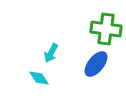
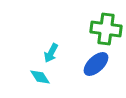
blue ellipse: rotated 8 degrees clockwise
cyan diamond: moved 1 px right, 1 px up
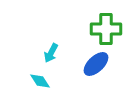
green cross: rotated 8 degrees counterclockwise
cyan diamond: moved 4 px down
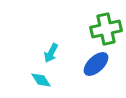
green cross: rotated 12 degrees counterclockwise
cyan diamond: moved 1 px right, 1 px up
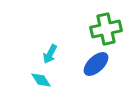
cyan arrow: moved 1 px left, 1 px down
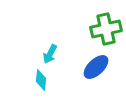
blue ellipse: moved 3 px down
cyan diamond: rotated 40 degrees clockwise
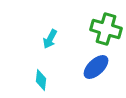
green cross: rotated 28 degrees clockwise
cyan arrow: moved 15 px up
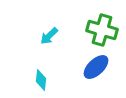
green cross: moved 4 px left, 1 px down
cyan arrow: moved 1 px left, 3 px up; rotated 18 degrees clockwise
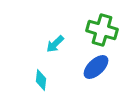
cyan arrow: moved 6 px right, 8 px down
